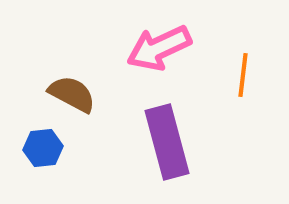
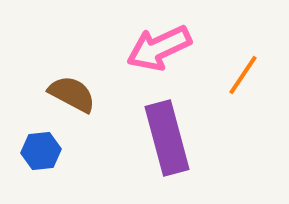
orange line: rotated 27 degrees clockwise
purple rectangle: moved 4 px up
blue hexagon: moved 2 px left, 3 px down
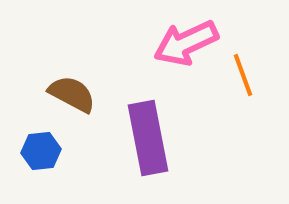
pink arrow: moved 27 px right, 5 px up
orange line: rotated 54 degrees counterclockwise
purple rectangle: moved 19 px left; rotated 4 degrees clockwise
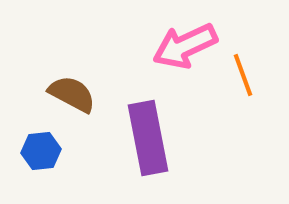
pink arrow: moved 1 px left, 3 px down
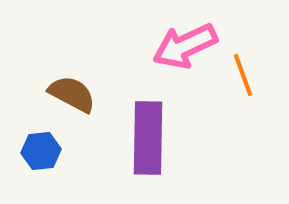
purple rectangle: rotated 12 degrees clockwise
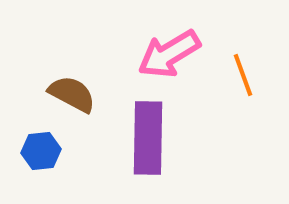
pink arrow: moved 16 px left, 8 px down; rotated 6 degrees counterclockwise
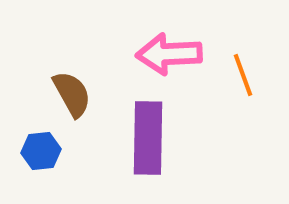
pink arrow: rotated 28 degrees clockwise
brown semicircle: rotated 33 degrees clockwise
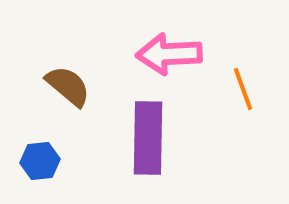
orange line: moved 14 px down
brown semicircle: moved 4 px left, 8 px up; rotated 21 degrees counterclockwise
blue hexagon: moved 1 px left, 10 px down
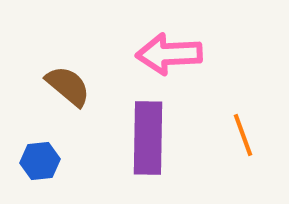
orange line: moved 46 px down
